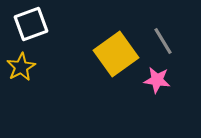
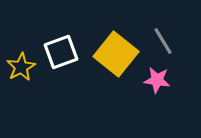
white square: moved 30 px right, 28 px down
yellow square: rotated 15 degrees counterclockwise
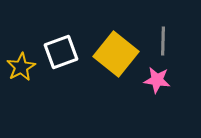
gray line: rotated 32 degrees clockwise
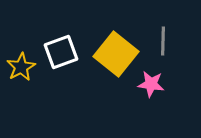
pink star: moved 6 px left, 4 px down
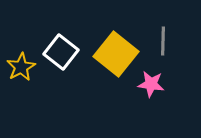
white square: rotated 32 degrees counterclockwise
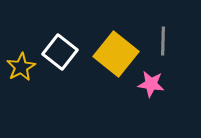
white square: moved 1 px left
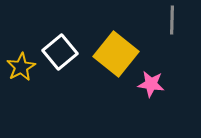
gray line: moved 9 px right, 21 px up
white square: rotated 12 degrees clockwise
